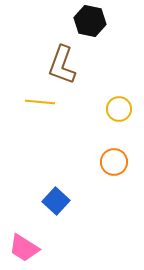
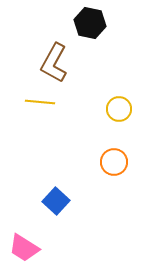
black hexagon: moved 2 px down
brown L-shape: moved 8 px left, 2 px up; rotated 9 degrees clockwise
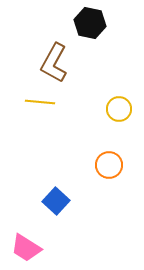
orange circle: moved 5 px left, 3 px down
pink trapezoid: moved 2 px right
